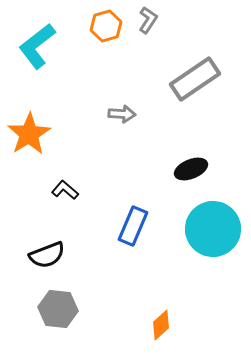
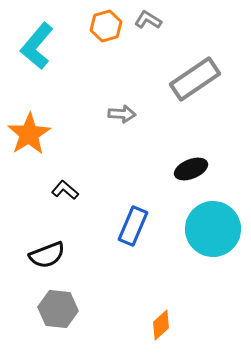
gray L-shape: rotated 92 degrees counterclockwise
cyan L-shape: rotated 12 degrees counterclockwise
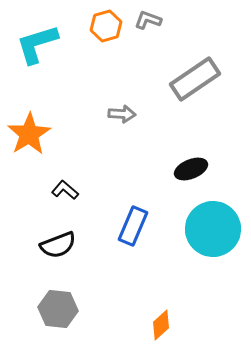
gray L-shape: rotated 12 degrees counterclockwise
cyan L-shape: moved 2 px up; rotated 33 degrees clockwise
black semicircle: moved 11 px right, 10 px up
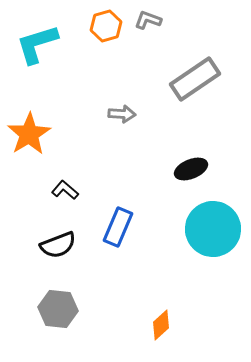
blue rectangle: moved 15 px left, 1 px down
